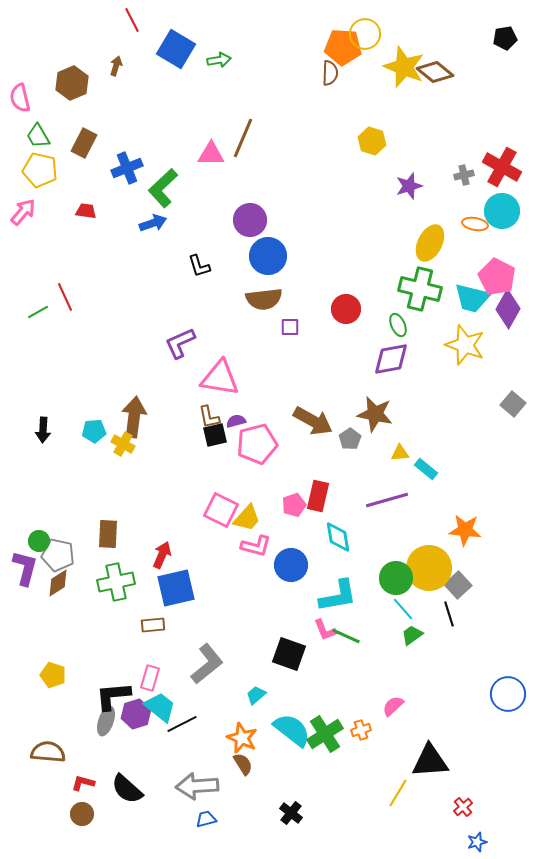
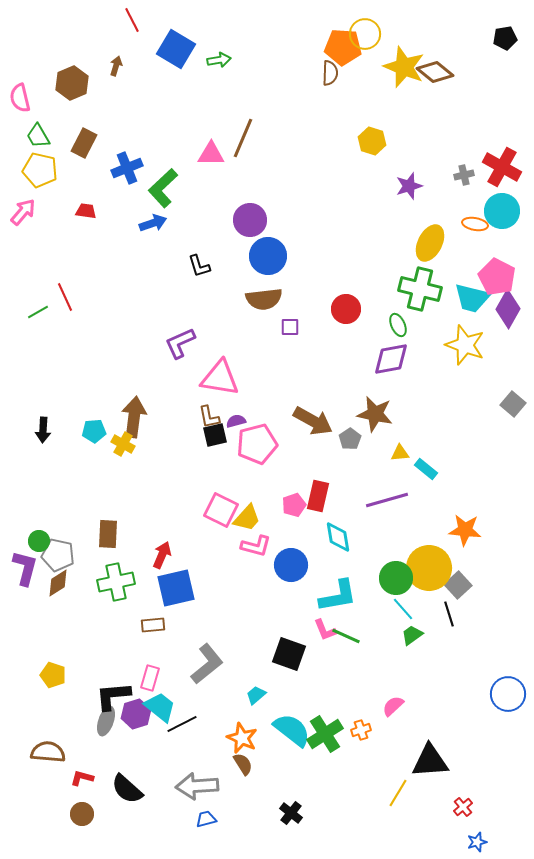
red L-shape at (83, 783): moved 1 px left, 5 px up
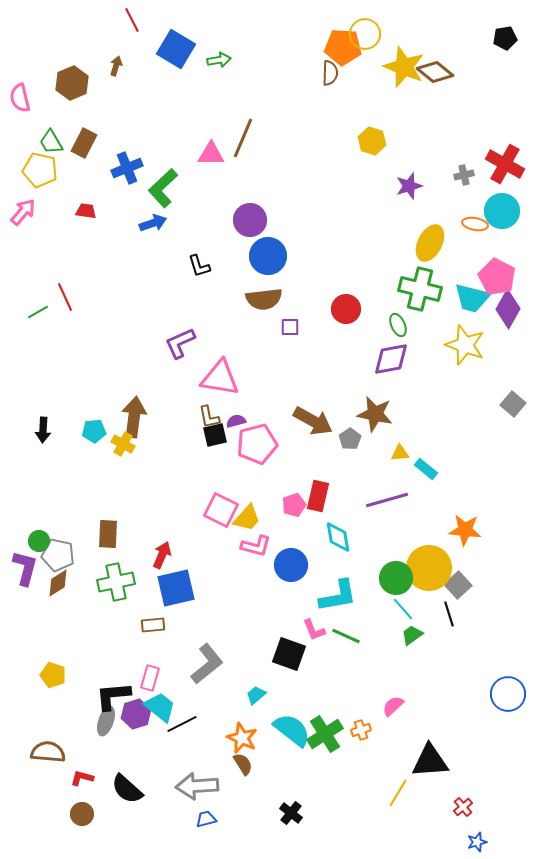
green trapezoid at (38, 136): moved 13 px right, 6 px down
red cross at (502, 167): moved 3 px right, 3 px up
pink L-shape at (325, 630): moved 11 px left
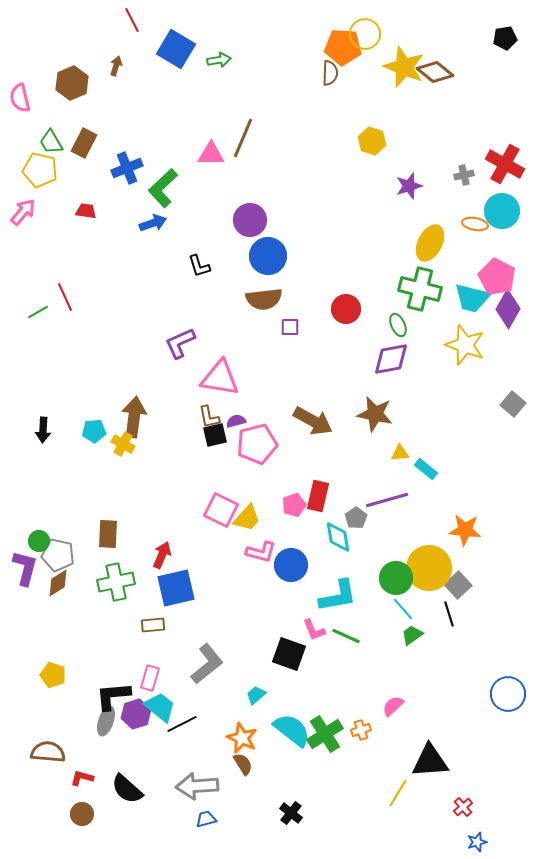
gray pentagon at (350, 439): moved 6 px right, 79 px down
pink L-shape at (256, 546): moved 5 px right, 6 px down
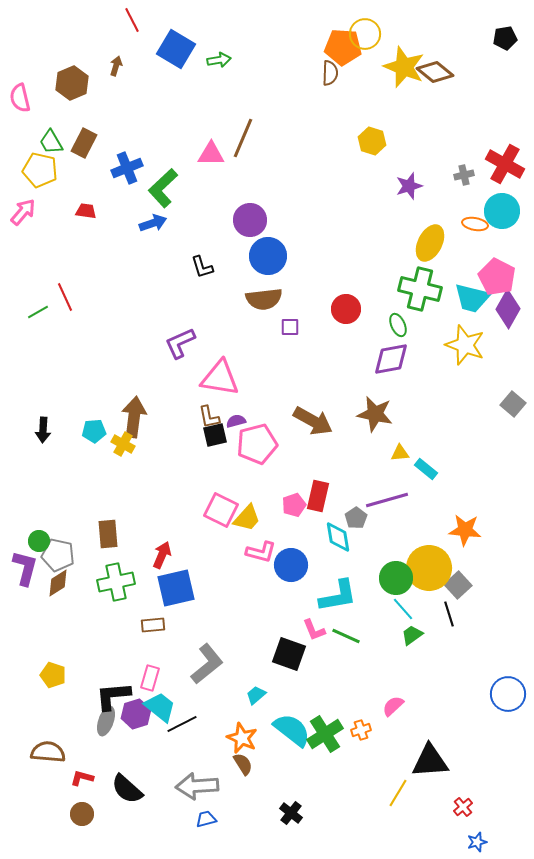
black L-shape at (199, 266): moved 3 px right, 1 px down
brown rectangle at (108, 534): rotated 8 degrees counterclockwise
